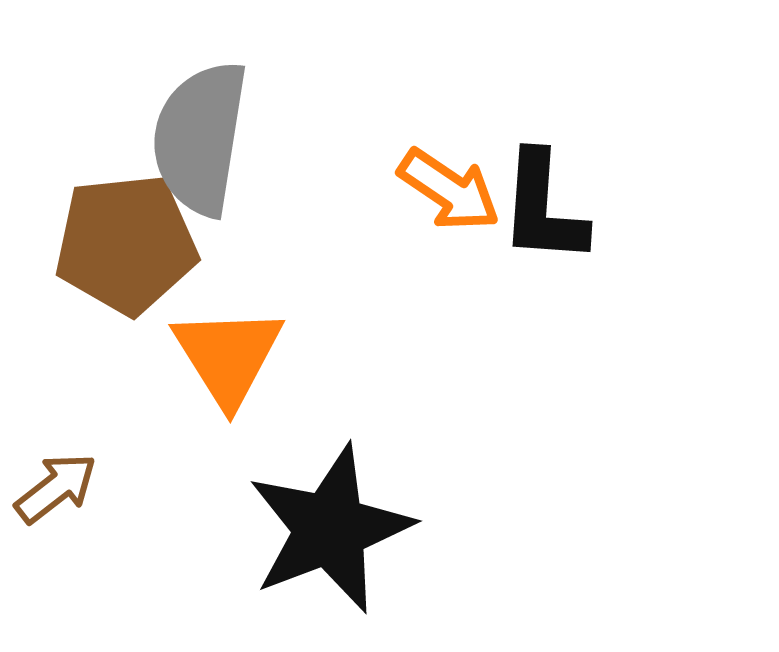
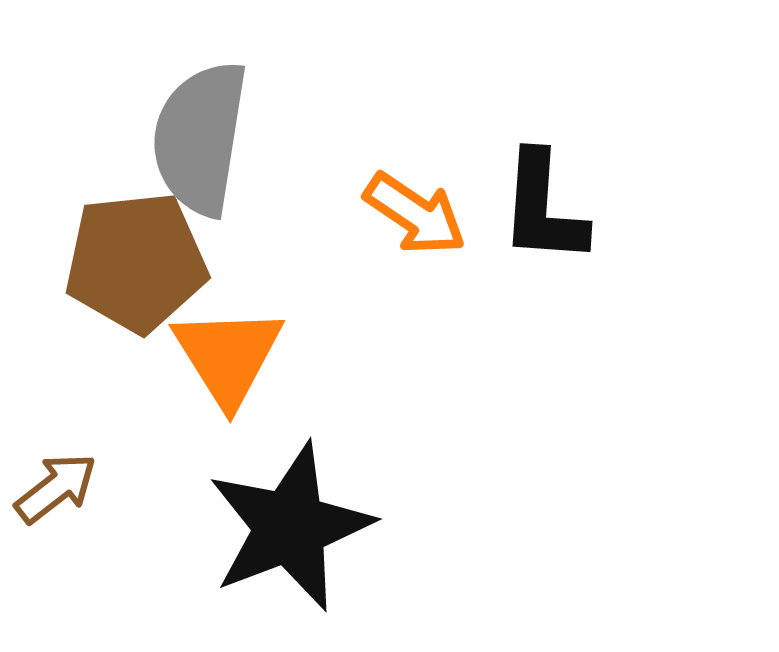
orange arrow: moved 34 px left, 24 px down
brown pentagon: moved 10 px right, 18 px down
black star: moved 40 px left, 2 px up
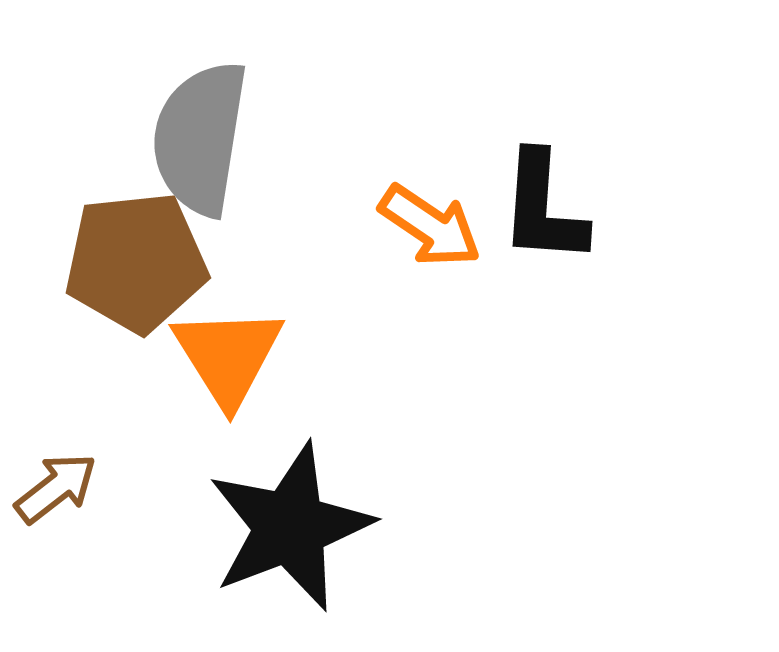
orange arrow: moved 15 px right, 12 px down
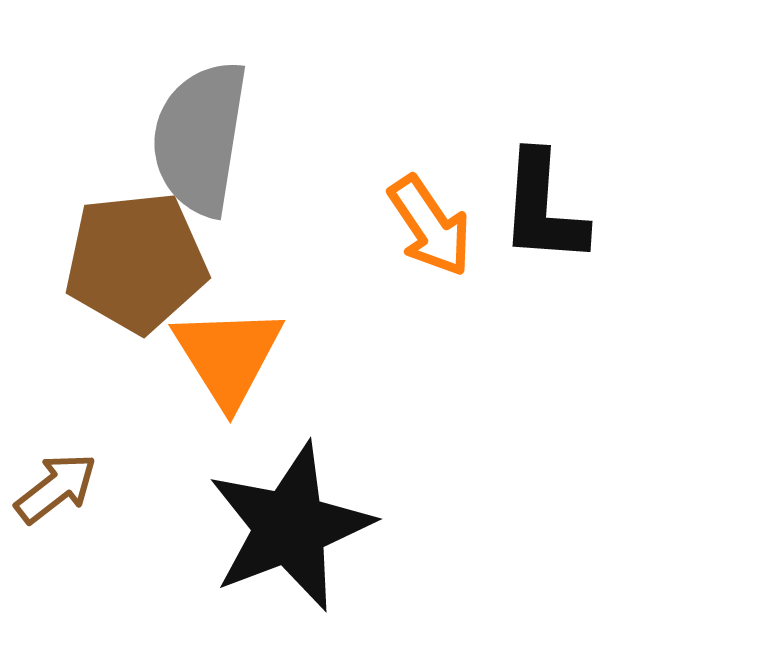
orange arrow: rotated 22 degrees clockwise
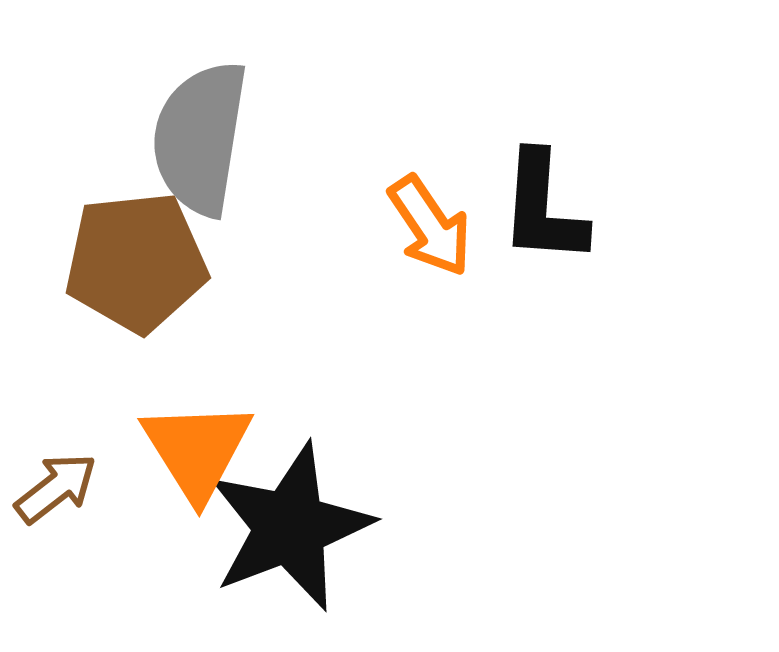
orange triangle: moved 31 px left, 94 px down
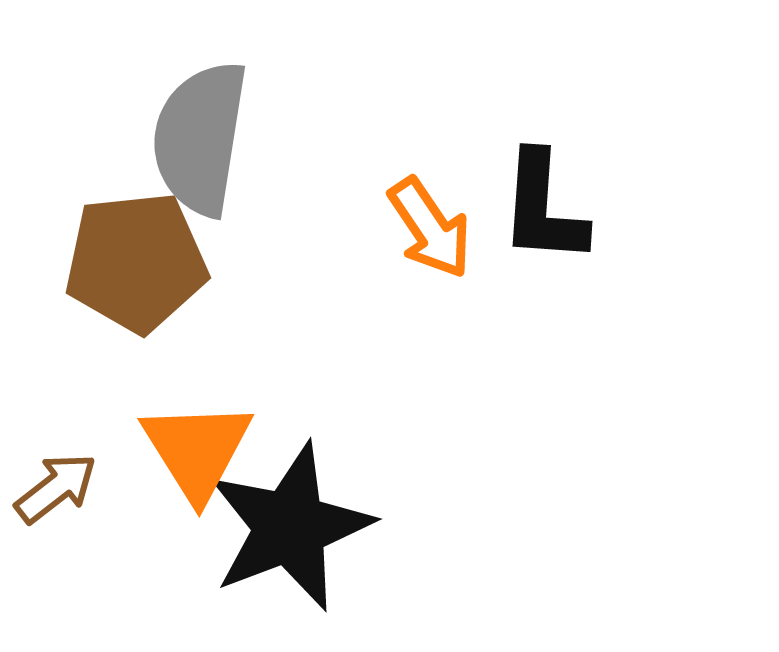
orange arrow: moved 2 px down
